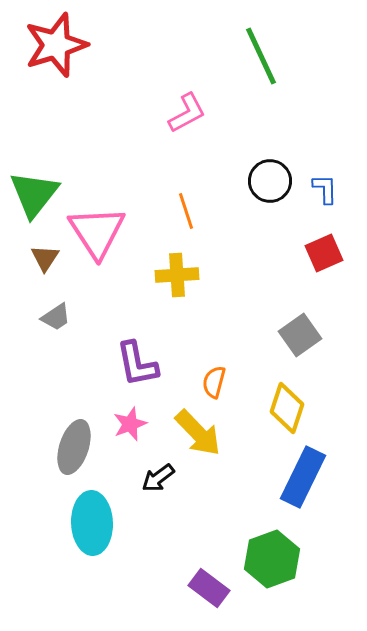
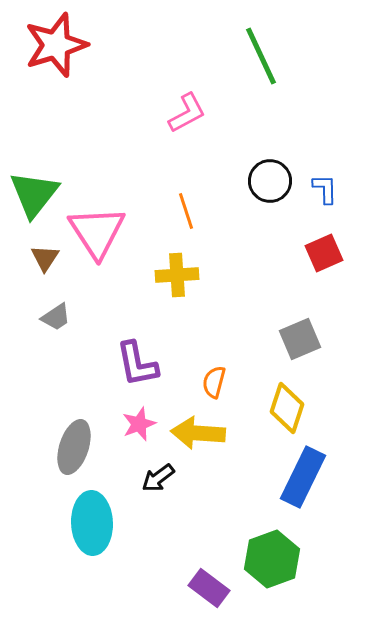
gray square: moved 4 px down; rotated 12 degrees clockwise
pink star: moved 9 px right
yellow arrow: rotated 138 degrees clockwise
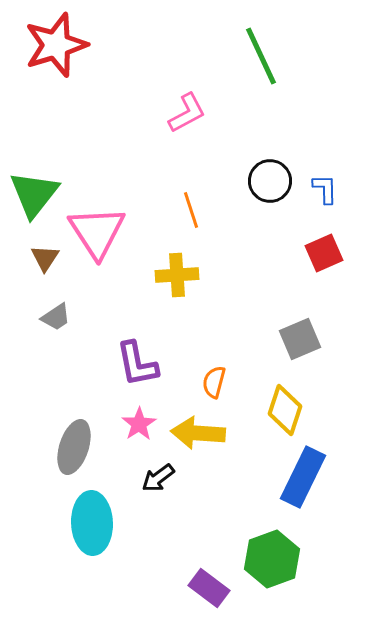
orange line: moved 5 px right, 1 px up
yellow diamond: moved 2 px left, 2 px down
pink star: rotated 12 degrees counterclockwise
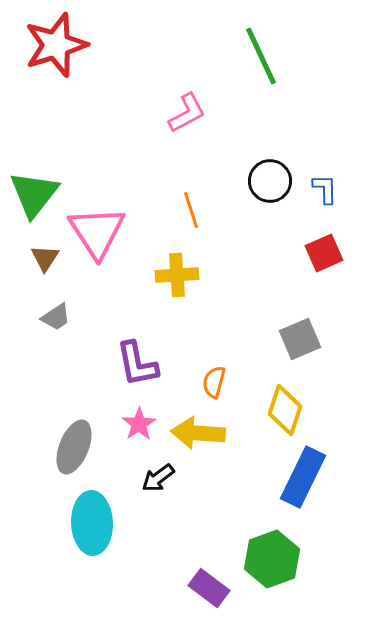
gray ellipse: rotated 4 degrees clockwise
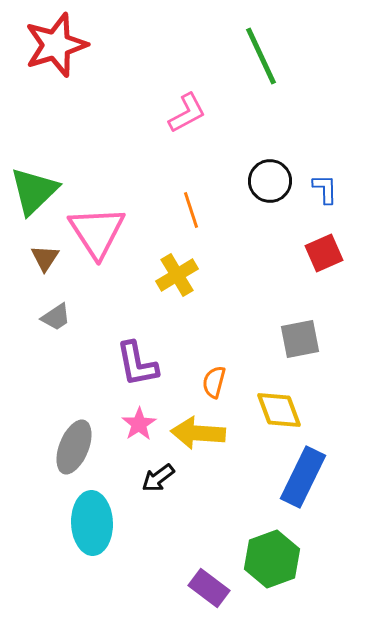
green triangle: moved 3 px up; rotated 8 degrees clockwise
yellow cross: rotated 27 degrees counterclockwise
gray square: rotated 12 degrees clockwise
yellow diamond: moved 6 px left; rotated 39 degrees counterclockwise
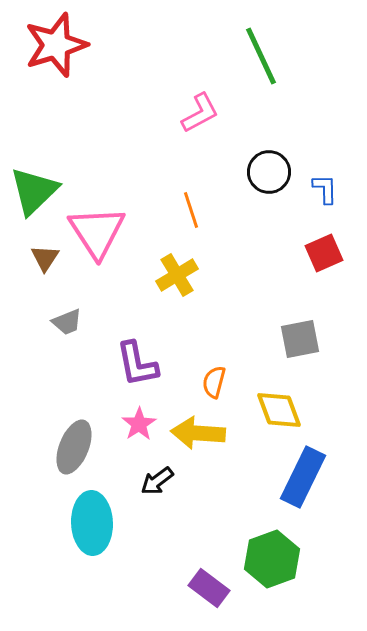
pink L-shape: moved 13 px right
black circle: moved 1 px left, 9 px up
gray trapezoid: moved 11 px right, 5 px down; rotated 12 degrees clockwise
black arrow: moved 1 px left, 3 px down
